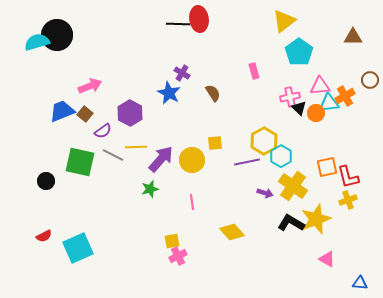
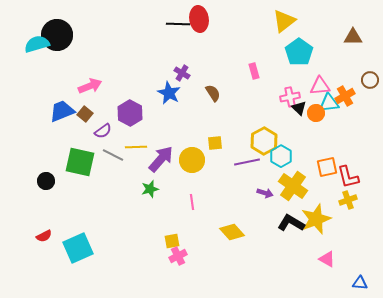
cyan semicircle at (37, 42): moved 2 px down
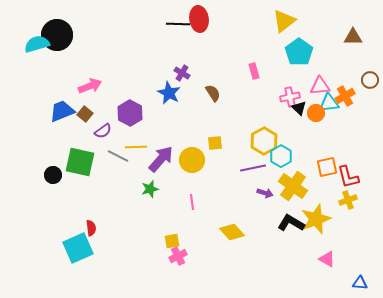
gray line at (113, 155): moved 5 px right, 1 px down
purple line at (247, 162): moved 6 px right, 6 px down
black circle at (46, 181): moved 7 px right, 6 px up
red semicircle at (44, 236): moved 47 px right, 8 px up; rotated 70 degrees counterclockwise
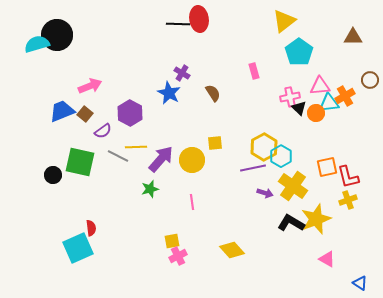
yellow hexagon at (264, 141): moved 6 px down
yellow diamond at (232, 232): moved 18 px down
blue triangle at (360, 283): rotated 28 degrees clockwise
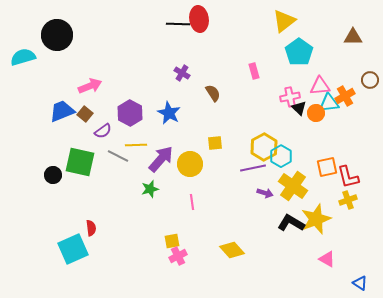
cyan semicircle at (37, 44): moved 14 px left, 13 px down
blue star at (169, 93): moved 20 px down
yellow line at (136, 147): moved 2 px up
yellow circle at (192, 160): moved 2 px left, 4 px down
cyan square at (78, 248): moved 5 px left, 1 px down
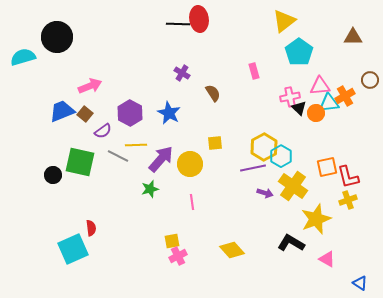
black circle at (57, 35): moved 2 px down
black L-shape at (291, 223): moved 20 px down
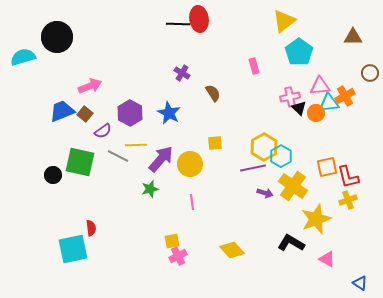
pink rectangle at (254, 71): moved 5 px up
brown circle at (370, 80): moved 7 px up
cyan square at (73, 249): rotated 12 degrees clockwise
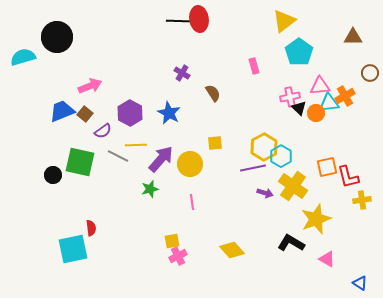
black line at (178, 24): moved 3 px up
yellow cross at (348, 200): moved 14 px right; rotated 12 degrees clockwise
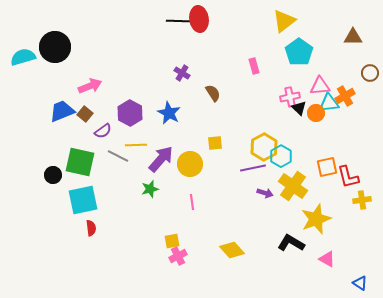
black circle at (57, 37): moved 2 px left, 10 px down
cyan square at (73, 249): moved 10 px right, 49 px up
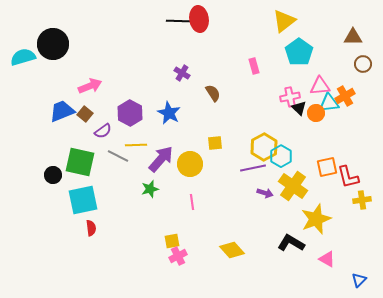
black circle at (55, 47): moved 2 px left, 3 px up
brown circle at (370, 73): moved 7 px left, 9 px up
blue triangle at (360, 283): moved 1 px left, 3 px up; rotated 42 degrees clockwise
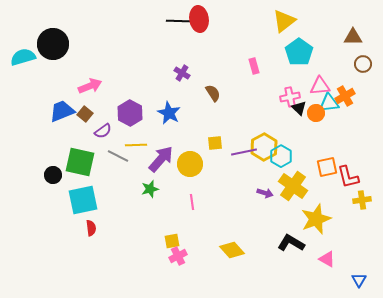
purple line at (253, 168): moved 9 px left, 16 px up
blue triangle at (359, 280): rotated 14 degrees counterclockwise
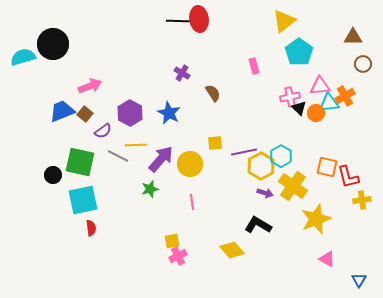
yellow hexagon at (264, 147): moved 3 px left, 19 px down
orange square at (327, 167): rotated 25 degrees clockwise
black L-shape at (291, 243): moved 33 px left, 18 px up
